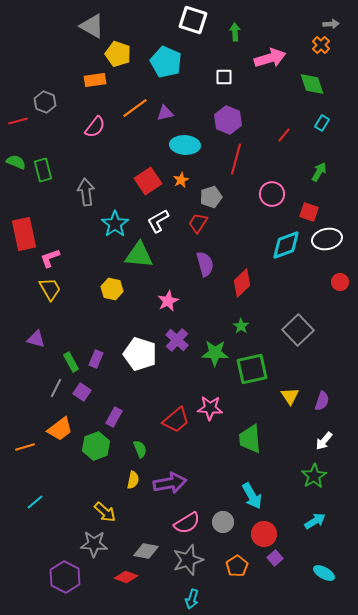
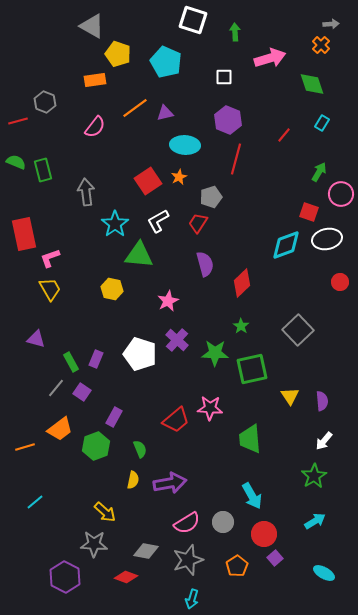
orange star at (181, 180): moved 2 px left, 3 px up
pink circle at (272, 194): moved 69 px right
gray line at (56, 388): rotated 12 degrees clockwise
purple semicircle at (322, 401): rotated 24 degrees counterclockwise
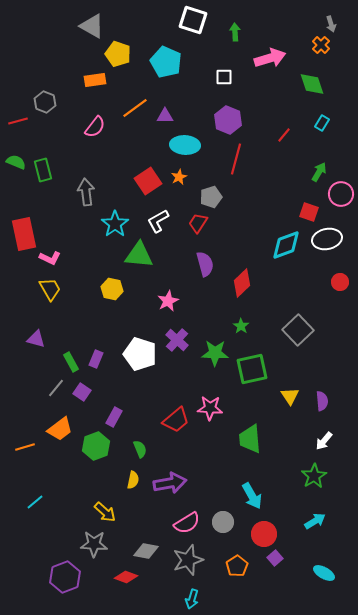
gray arrow at (331, 24): rotated 77 degrees clockwise
purple triangle at (165, 113): moved 3 px down; rotated 12 degrees clockwise
pink L-shape at (50, 258): rotated 135 degrees counterclockwise
purple hexagon at (65, 577): rotated 12 degrees clockwise
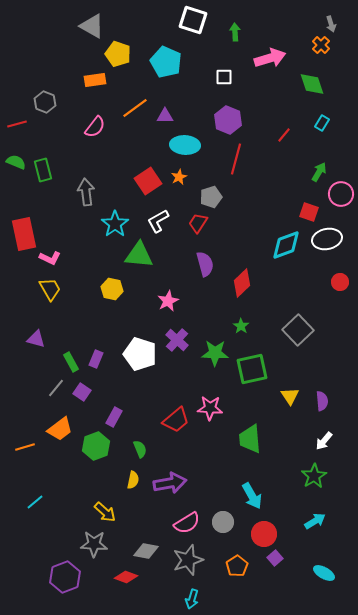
red line at (18, 121): moved 1 px left, 3 px down
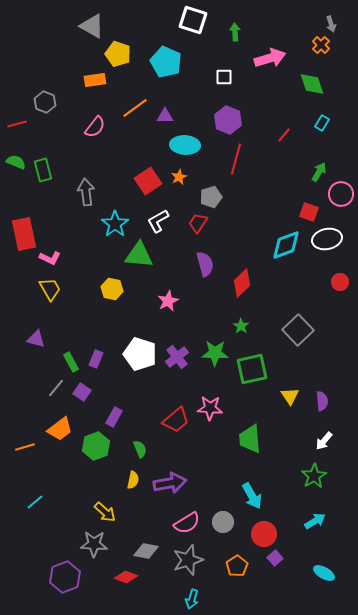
purple cross at (177, 340): moved 17 px down; rotated 10 degrees clockwise
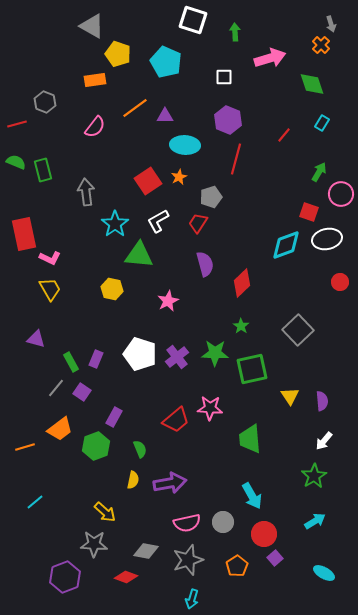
pink semicircle at (187, 523): rotated 20 degrees clockwise
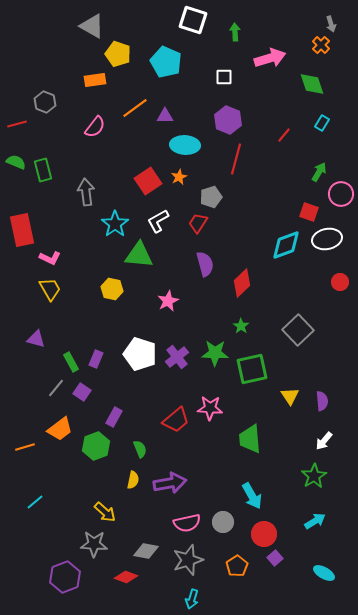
red rectangle at (24, 234): moved 2 px left, 4 px up
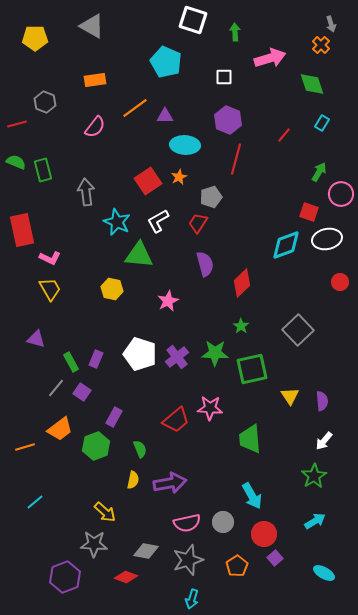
yellow pentagon at (118, 54): moved 83 px left, 16 px up; rotated 20 degrees counterclockwise
cyan star at (115, 224): moved 2 px right, 2 px up; rotated 12 degrees counterclockwise
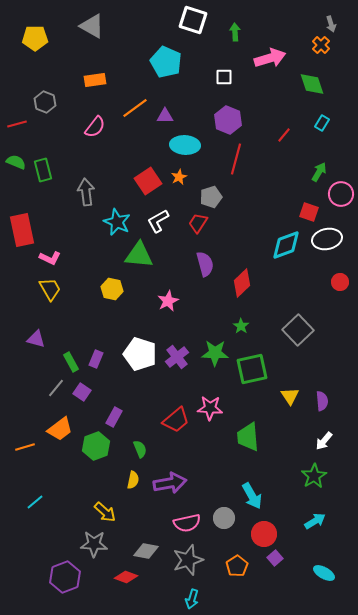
green trapezoid at (250, 439): moved 2 px left, 2 px up
gray circle at (223, 522): moved 1 px right, 4 px up
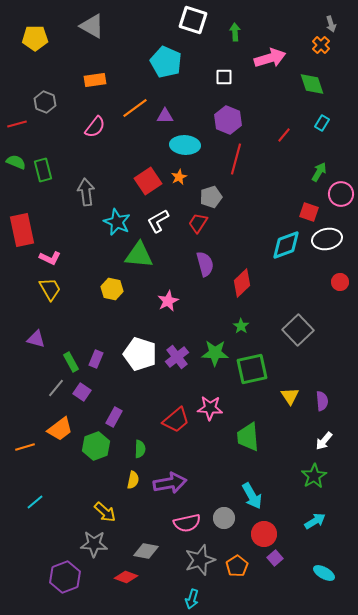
green semicircle at (140, 449): rotated 24 degrees clockwise
gray star at (188, 560): moved 12 px right
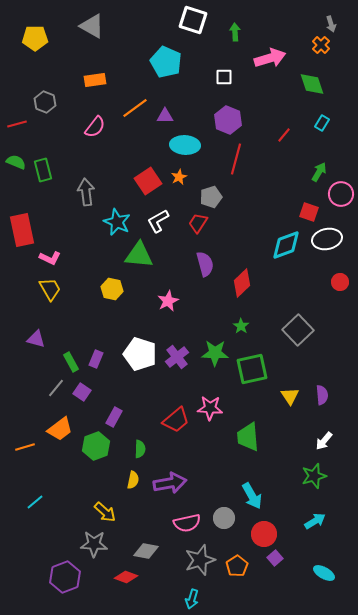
purple semicircle at (322, 401): moved 6 px up
green star at (314, 476): rotated 15 degrees clockwise
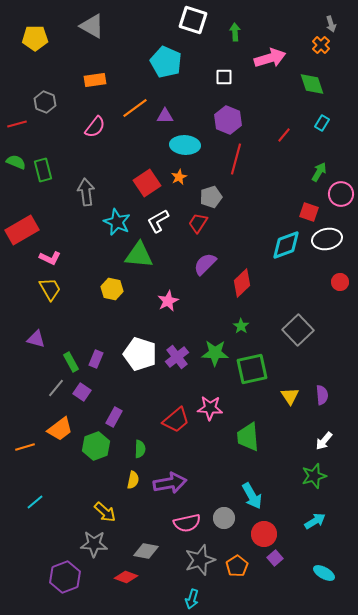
red square at (148, 181): moved 1 px left, 2 px down
red rectangle at (22, 230): rotated 72 degrees clockwise
purple semicircle at (205, 264): rotated 120 degrees counterclockwise
